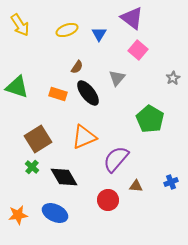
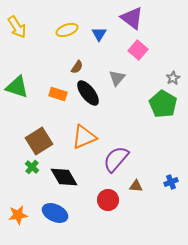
yellow arrow: moved 3 px left, 2 px down
green pentagon: moved 13 px right, 15 px up
brown square: moved 1 px right, 2 px down
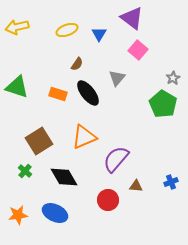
yellow arrow: rotated 110 degrees clockwise
brown semicircle: moved 3 px up
green cross: moved 7 px left, 4 px down
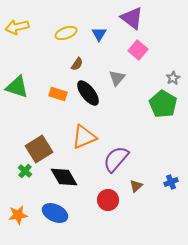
yellow ellipse: moved 1 px left, 3 px down
brown square: moved 8 px down
brown triangle: rotated 48 degrees counterclockwise
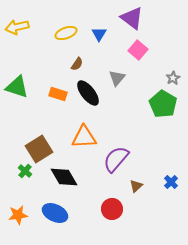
orange triangle: rotated 20 degrees clockwise
blue cross: rotated 24 degrees counterclockwise
red circle: moved 4 px right, 9 px down
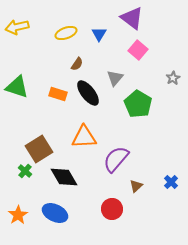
gray triangle: moved 2 px left
green pentagon: moved 25 px left
orange star: rotated 24 degrees counterclockwise
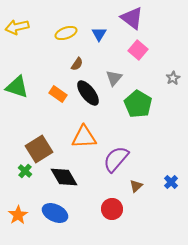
gray triangle: moved 1 px left
orange rectangle: rotated 18 degrees clockwise
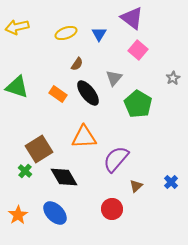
blue ellipse: rotated 20 degrees clockwise
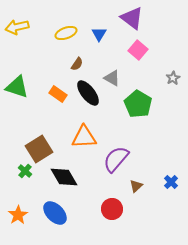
gray triangle: moved 2 px left; rotated 42 degrees counterclockwise
